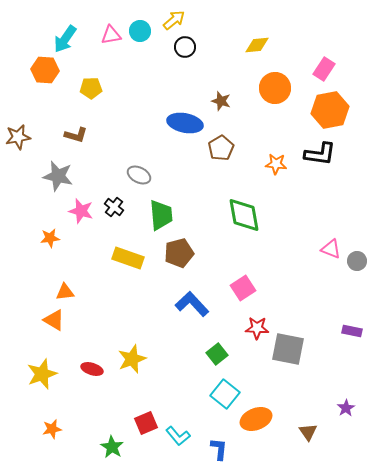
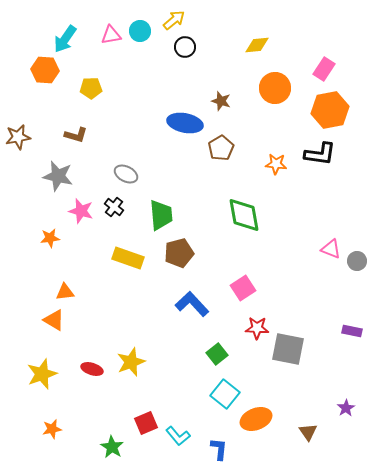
gray ellipse at (139, 175): moved 13 px left, 1 px up
yellow star at (132, 359): moved 1 px left, 3 px down
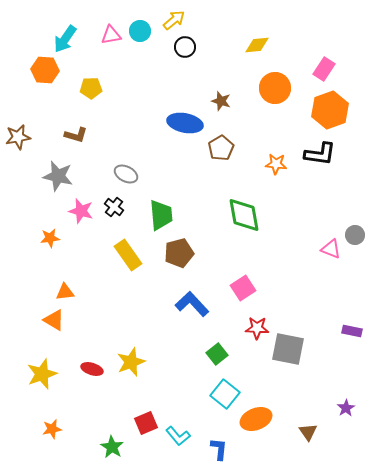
orange hexagon at (330, 110): rotated 9 degrees counterclockwise
yellow rectangle at (128, 258): moved 3 px up; rotated 36 degrees clockwise
gray circle at (357, 261): moved 2 px left, 26 px up
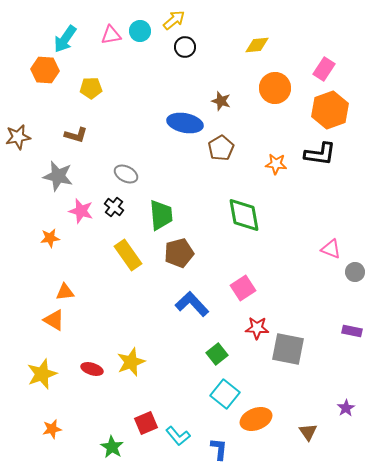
gray circle at (355, 235): moved 37 px down
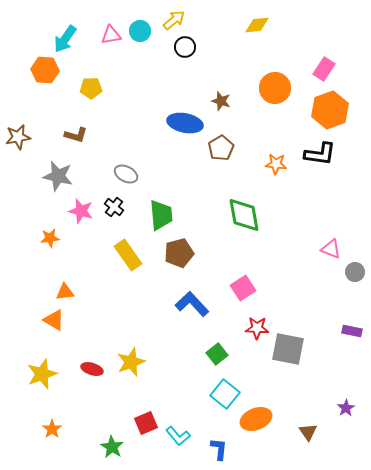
yellow diamond at (257, 45): moved 20 px up
orange star at (52, 429): rotated 24 degrees counterclockwise
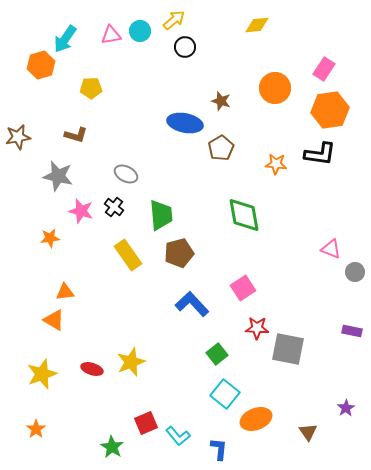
orange hexagon at (45, 70): moved 4 px left, 5 px up; rotated 20 degrees counterclockwise
orange hexagon at (330, 110): rotated 12 degrees clockwise
orange star at (52, 429): moved 16 px left
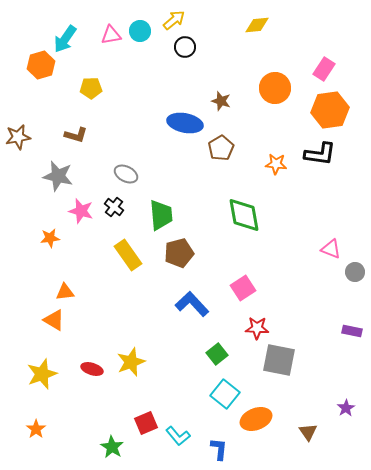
gray square at (288, 349): moved 9 px left, 11 px down
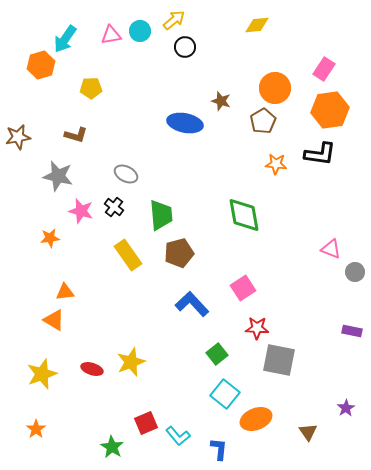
brown pentagon at (221, 148): moved 42 px right, 27 px up
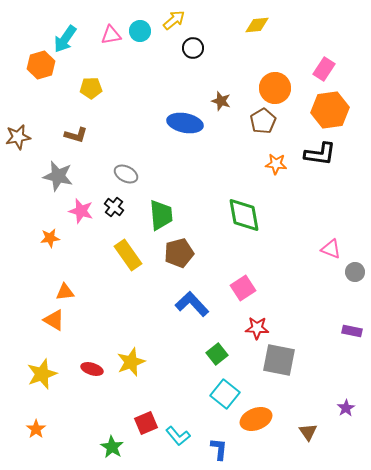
black circle at (185, 47): moved 8 px right, 1 px down
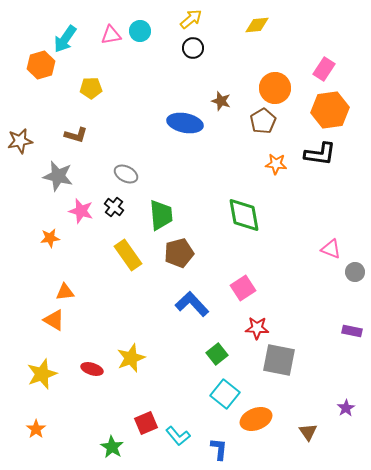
yellow arrow at (174, 20): moved 17 px right, 1 px up
brown star at (18, 137): moved 2 px right, 4 px down
yellow star at (131, 362): moved 4 px up
